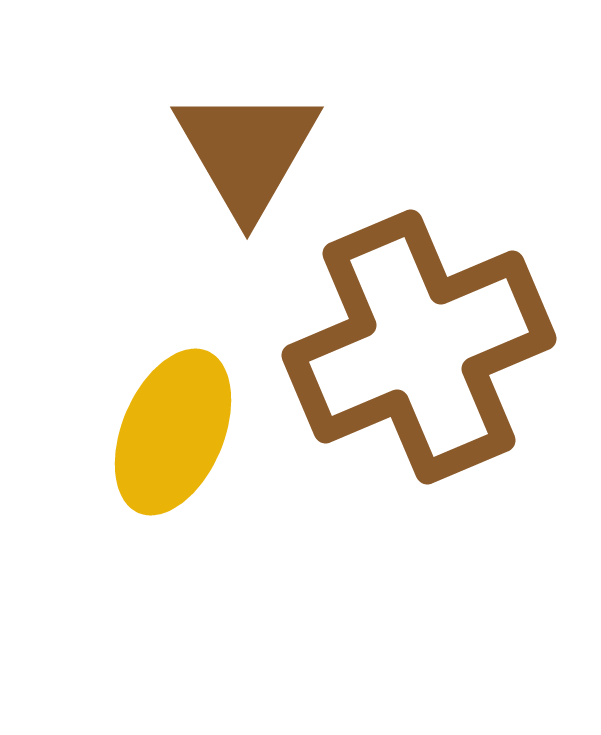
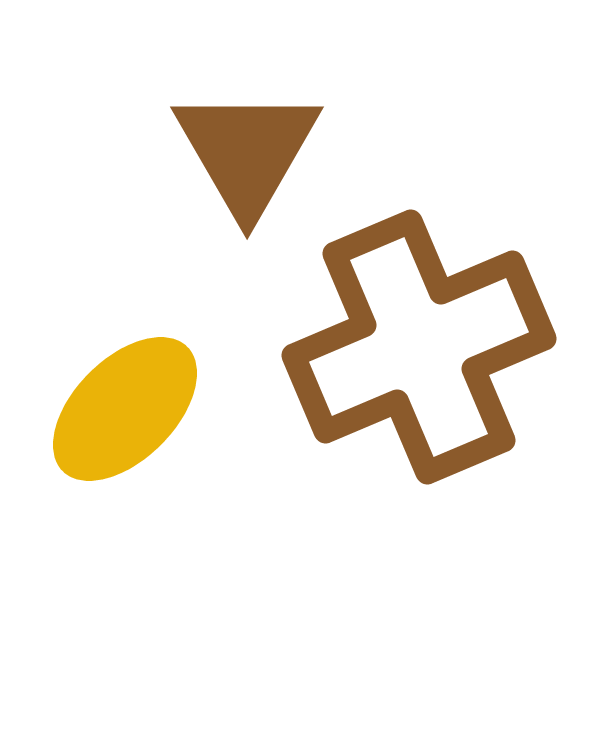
yellow ellipse: moved 48 px left, 23 px up; rotated 22 degrees clockwise
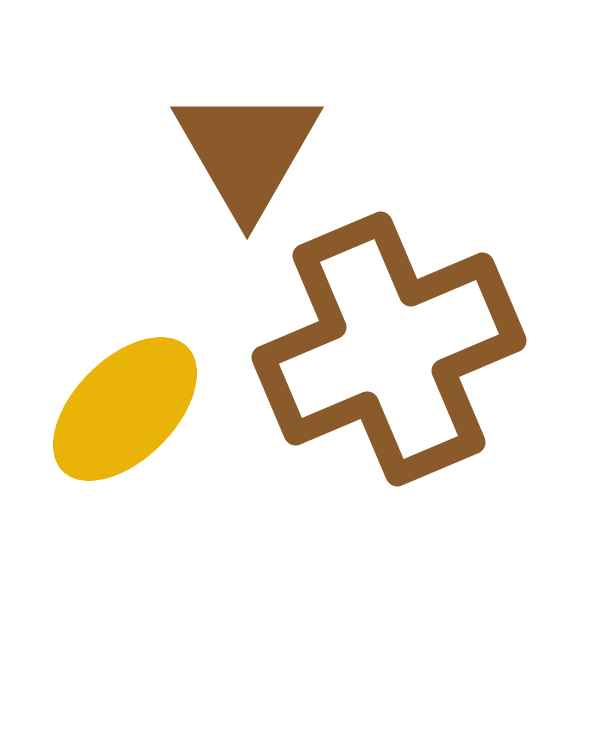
brown cross: moved 30 px left, 2 px down
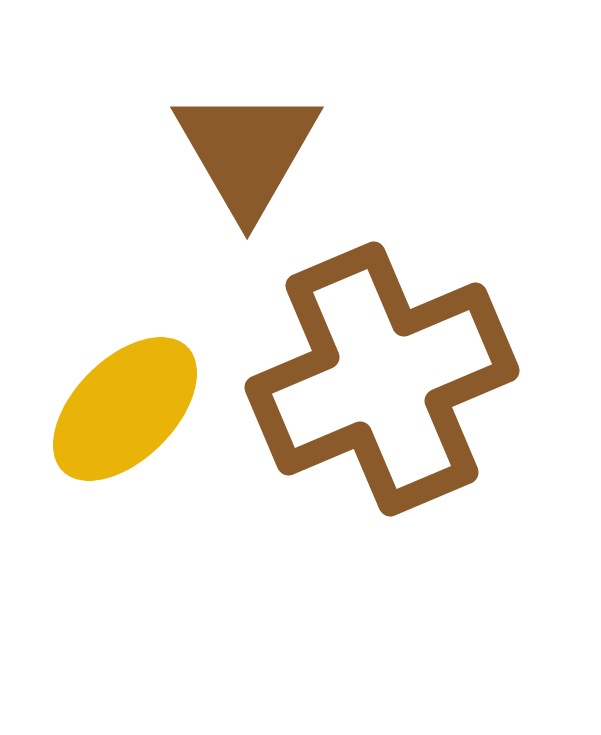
brown cross: moved 7 px left, 30 px down
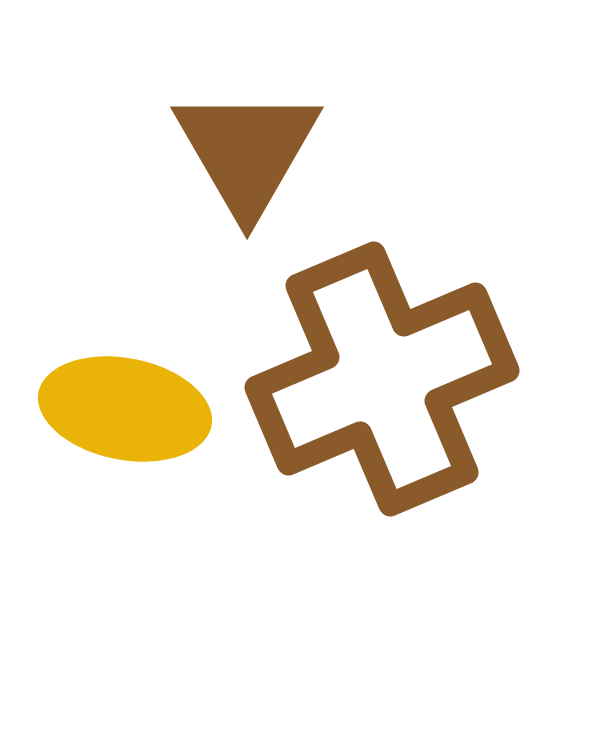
yellow ellipse: rotated 56 degrees clockwise
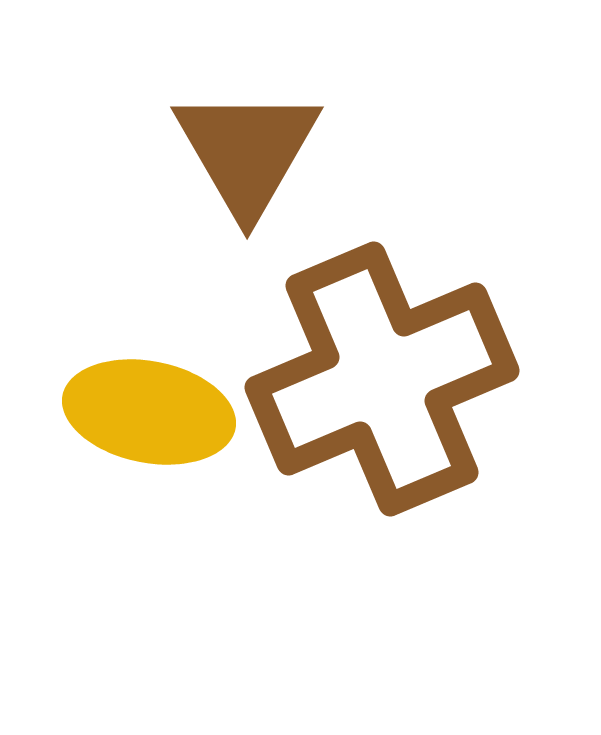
yellow ellipse: moved 24 px right, 3 px down
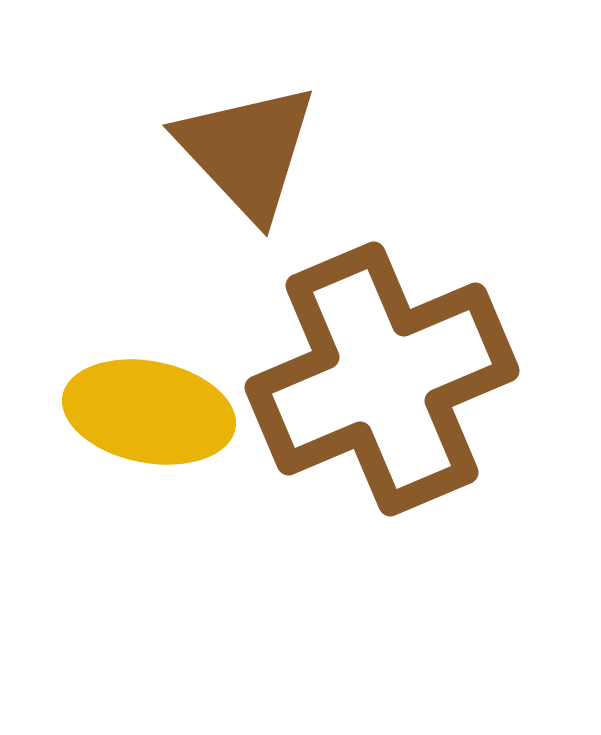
brown triangle: rotated 13 degrees counterclockwise
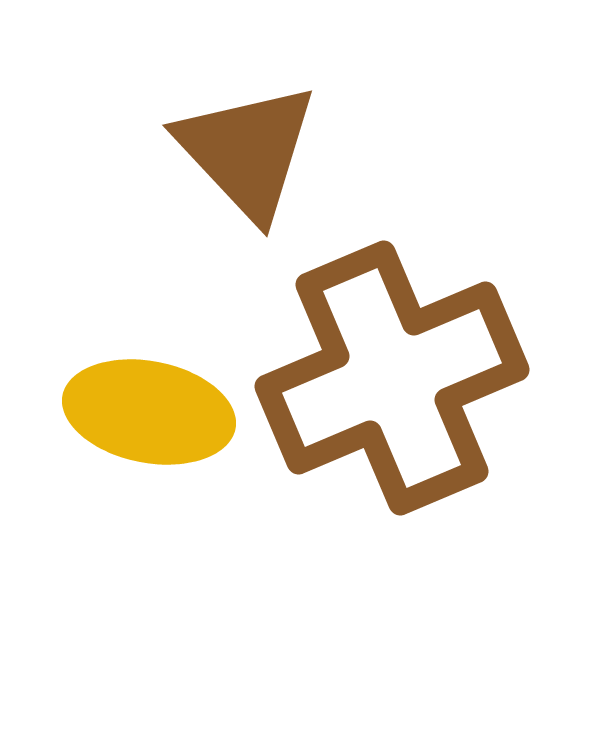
brown cross: moved 10 px right, 1 px up
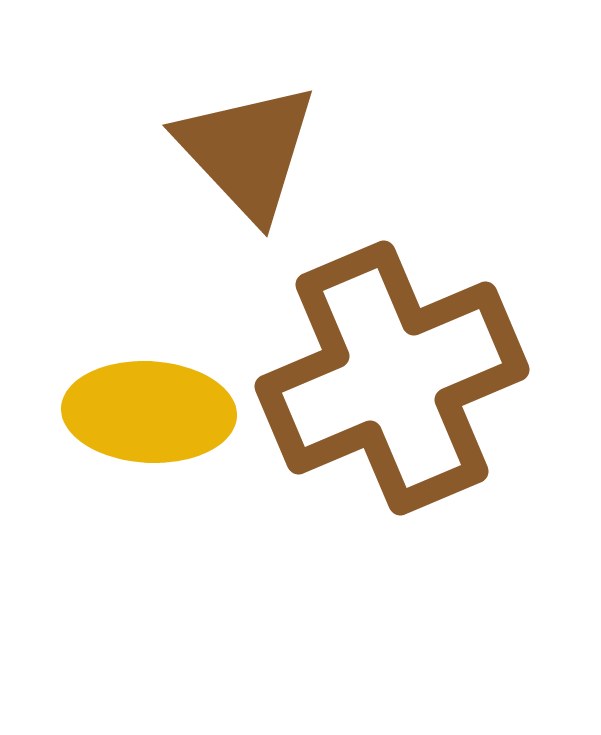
yellow ellipse: rotated 8 degrees counterclockwise
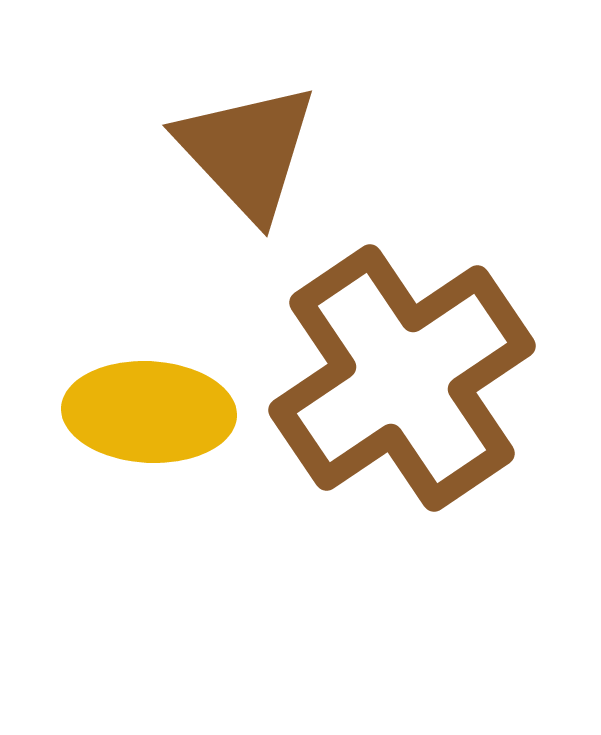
brown cross: moved 10 px right; rotated 11 degrees counterclockwise
